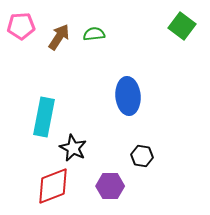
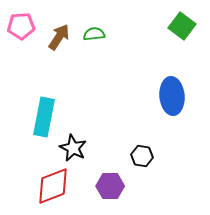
blue ellipse: moved 44 px right
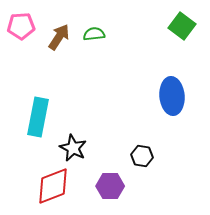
cyan rectangle: moved 6 px left
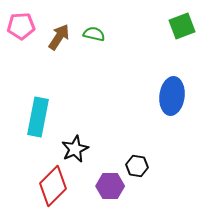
green square: rotated 32 degrees clockwise
green semicircle: rotated 20 degrees clockwise
blue ellipse: rotated 12 degrees clockwise
black star: moved 2 px right, 1 px down; rotated 20 degrees clockwise
black hexagon: moved 5 px left, 10 px down
red diamond: rotated 24 degrees counterclockwise
